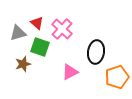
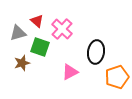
red triangle: moved 2 px up
brown star: moved 1 px left, 1 px up
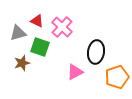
red triangle: rotated 16 degrees counterclockwise
pink cross: moved 2 px up
pink triangle: moved 5 px right
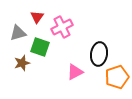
red triangle: moved 4 px up; rotated 40 degrees clockwise
pink cross: rotated 20 degrees clockwise
black ellipse: moved 3 px right, 2 px down
